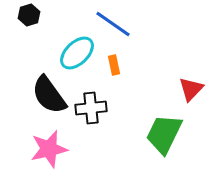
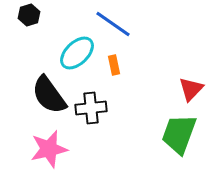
green trapezoid: moved 15 px right; rotated 6 degrees counterclockwise
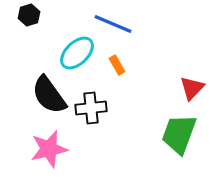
blue line: rotated 12 degrees counterclockwise
orange rectangle: moved 3 px right; rotated 18 degrees counterclockwise
red triangle: moved 1 px right, 1 px up
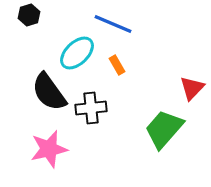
black semicircle: moved 3 px up
green trapezoid: moved 15 px left, 5 px up; rotated 21 degrees clockwise
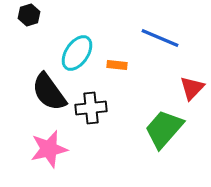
blue line: moved 47 px right, 14 px down
cyan ellipse: rotated 12 degrees counterclockwise
orange rectangle: rotated 54 degrees counterclockwise
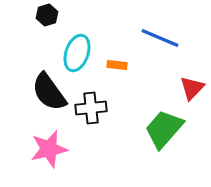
black hexagon: moved 18 px right
cyan ellipse: rotated 15 degrees counterclockwise
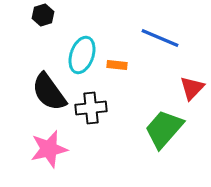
black hexagon: moved 4 px left
cyan ellipse: moved 5 px right, 2 px down
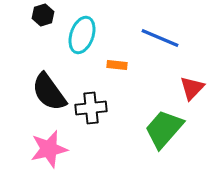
cyan ellipse: moved 20 px up
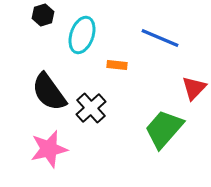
red triangle: moved 2 px right
black cross: rotated 36 degrees counterclockwise
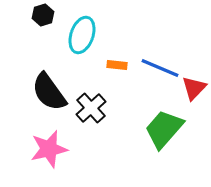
blue line: moved 30 px down
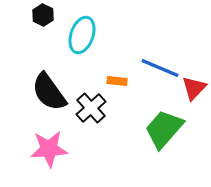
black hexagon: rotated 15 degrees counterclockwise
orange rectangle: moved 16 px down
pink star: rotated 9 degrees clockwise
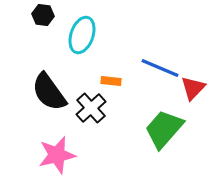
black hexagon: rotated 20 degrees counterclockwise
orange rectangle: moved 6 px left
red triangle: moved 1 px left
pink star: moved 8 px right, 6 px down; rotated 9 degrees counterclockwise
